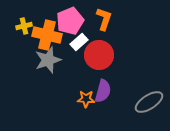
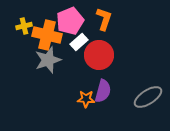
gray ellipse: moved 1 px left, 5 px up
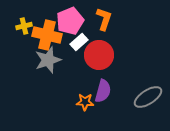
orange star: moved 1 px left, 3 px down
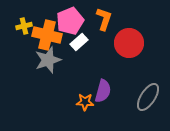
red circle: moved 30 px right, 12 px up
gray ellipse: rotated 24 degrees counterclockwise
